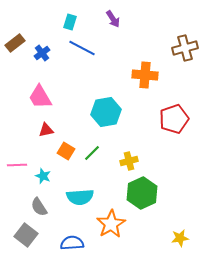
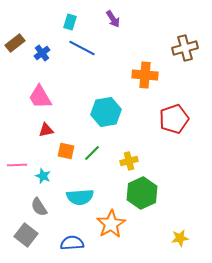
orange square: rotated 18 degrees counterclockwise
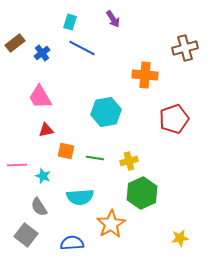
green line: moved 3 px right, 5 px down; rotated 54 degrees clockwise
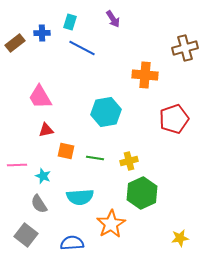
blue cross: moved 20 px up; rotated 35 degrees clockwise
gray semicircle: moved 3 px up
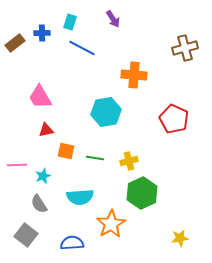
orange cross: moved 11 px left
red pentagon: rotated 28 degrees counterclockwise
cyan star: rotated 28 degrees clockwise
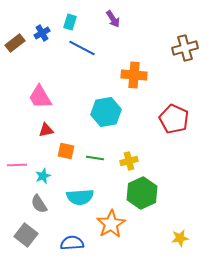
blue cross: rotated 28 degrees counterclockwise
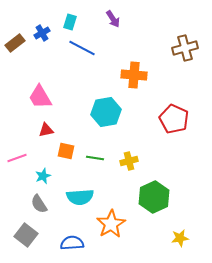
pink line: moved 7 px up; rotated 18 degrees counterclockwise
green hexagon: moved 12 px right, 4 px down
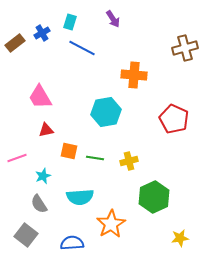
orange square: moved 3 px right
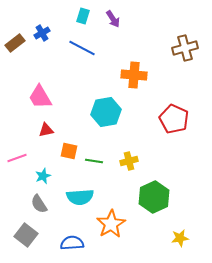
cyan rectangle: moved 13 px right, 6 px up
green line: moved 1 px left, 3 px down
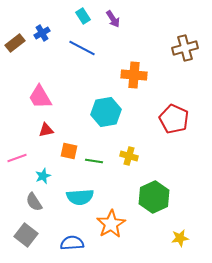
cyan rectangle: rotated 49 degrees counterclockwise
yellow cross: moved 5 px up; rotated 30 degrees clockwise
gray semicircle: moved 5 px left, 2 px up
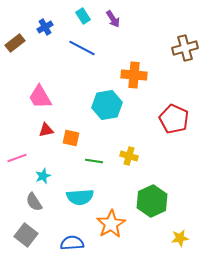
blue cross: moved 3 px right, 6 px up
cyan hexagon: moved 1 px right, 7 px up
orange square: moved 2 px right, 13 px up
green hexagon: moved 2 px left, 4 px down
